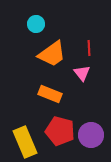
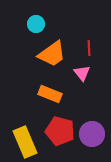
purple circle: moved 1 px right, 1 px up
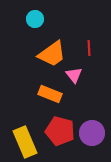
cyan circle: moved 1 px left, 5 px up
pink triangle: moved 8 px left, 2 px down
purple circle: moved 1 px up
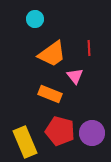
pink triangle: moved 1 px right, 1 px down
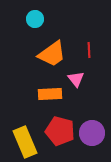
red line: moved 2 px down
pink triangle: moved 1 px right, 3 px down
orange rectangle: rotated 25 degrees counterclockwise
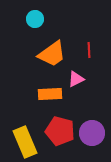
pink triangle: rotated 42 degrees clockwise
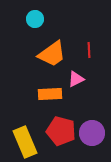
red pentagon: moved 1 px right
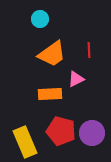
cyan circle: moved 5 px right
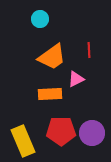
orange trapezoid: moved 3 px down
red pentagon: rotated 16 degrees counterclockwise
yellow rectangle: moved 2 px left, 1 px up
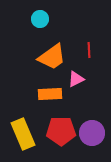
yellow rectangle: moved 7 px up
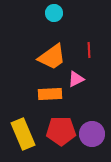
cyan circle: moved 14 px right, 6 px up
purple circle: moved 1 px down
